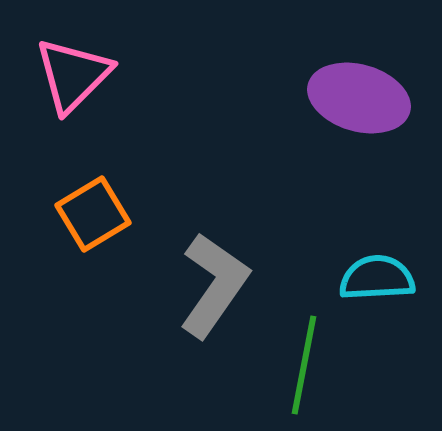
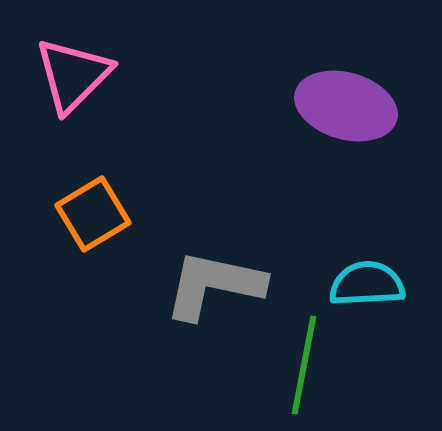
purple ellipse: moved 13 px left, 8 px down
cyan semicircle: moved 10 px left, 6 px down
gray L-shape: rotated 113 degrees counterclockwise
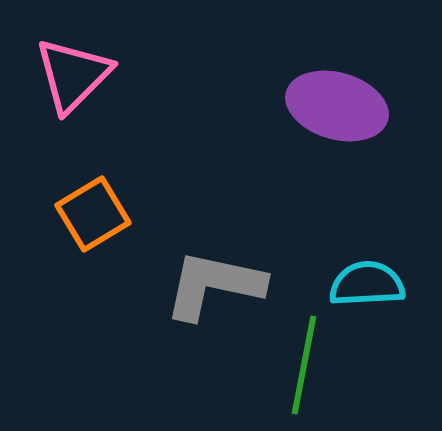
purple ellipse: moved 9 px left
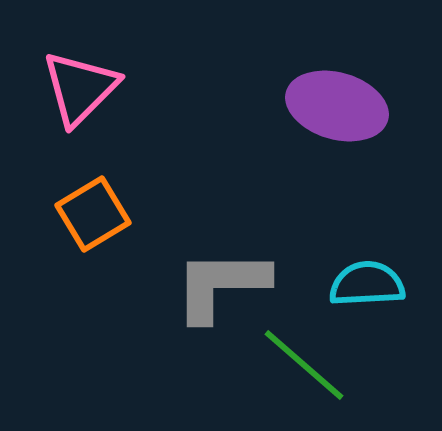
pink triangle: moved 7 px right, 13 px down
gray L-shape: moved 7 px right; rotated 12 degrees counterclockwise
green line: rotated 60 degrees counterclockwise
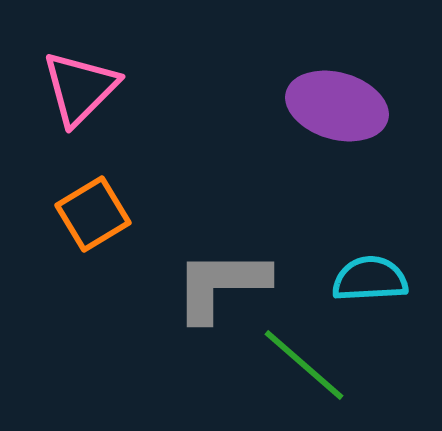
cyan semicircle: moved 3 px right, 5 px up
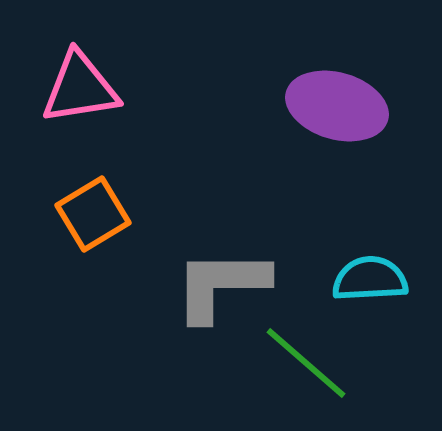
pink triangle: rotated 36 degrees clockwise
green line: moved 2 px right, 2 px up
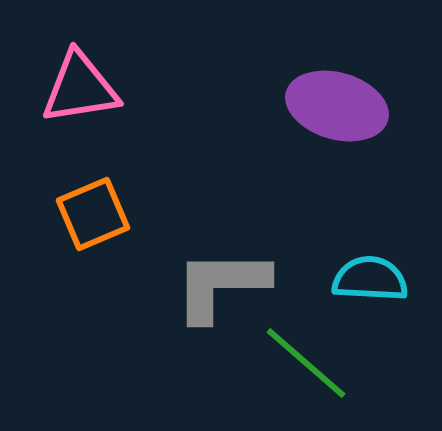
orange square: rotated 8 degrees clockwise
cyan semicircle: rotated 6 degrees clockwise
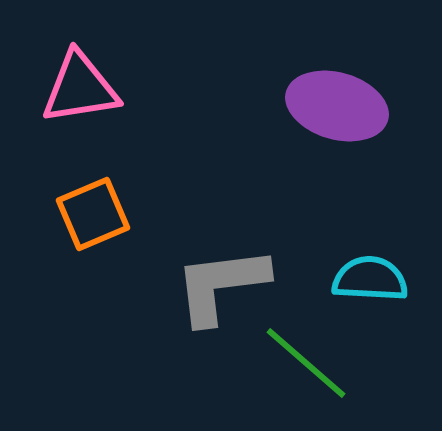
gray L-shape: rotated 7 degrees counterclockwise
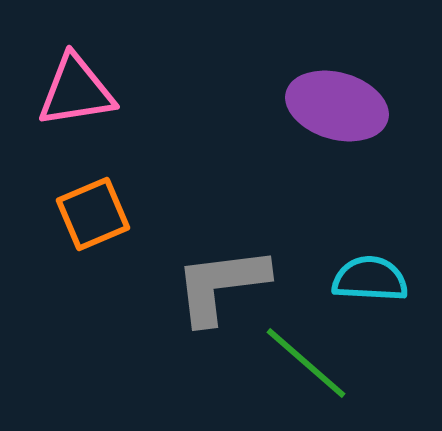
pink triangle: moved 4 px left, 3 px down
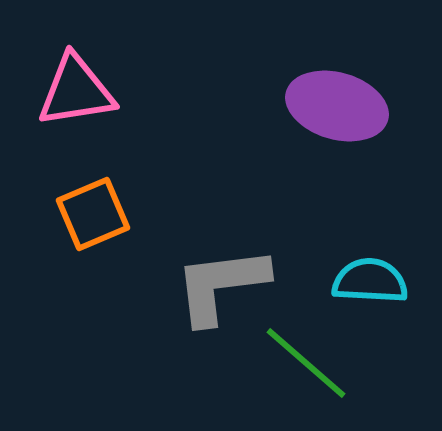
cyan semicircle: moved 2 px down
